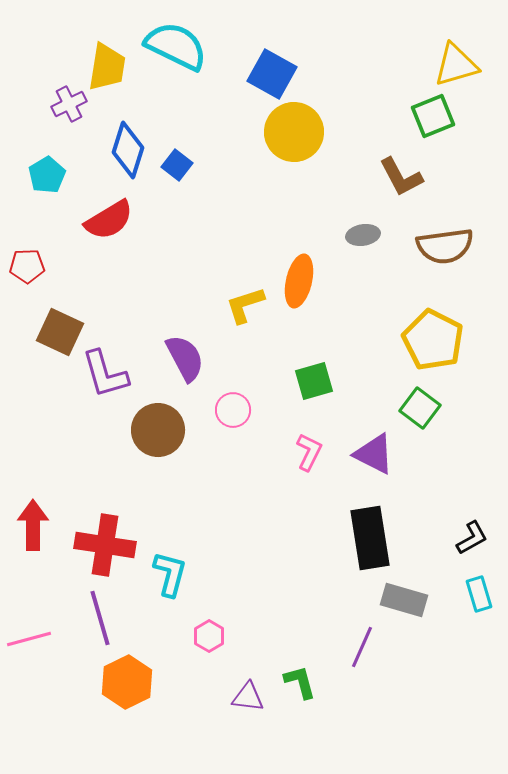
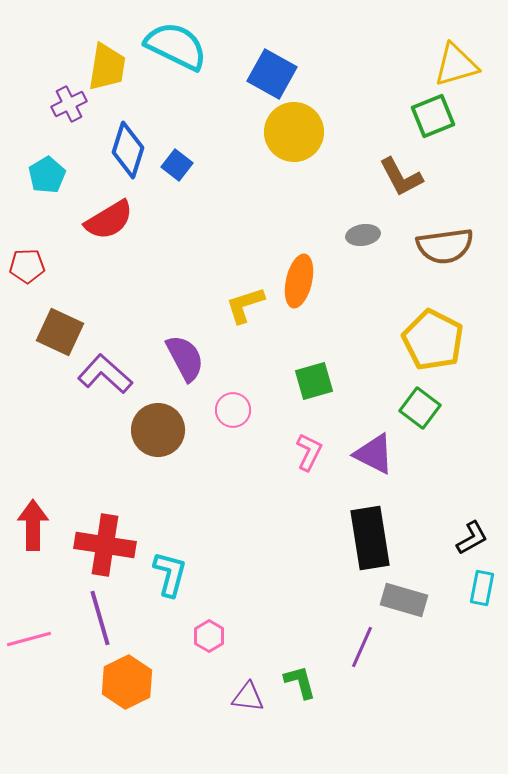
purple L-shape at (105, 374): rotated 148 degrees clockwise
cyan rectangle at (479, 594): moved 3 px right, 6 px up; rotated 28 degrees clockwise
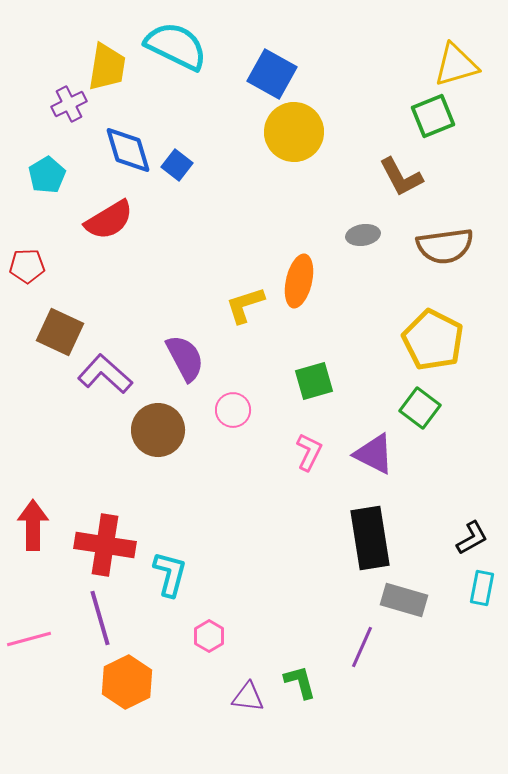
blue diamond at (128, 150): rotated 34 degrees counterclockwise
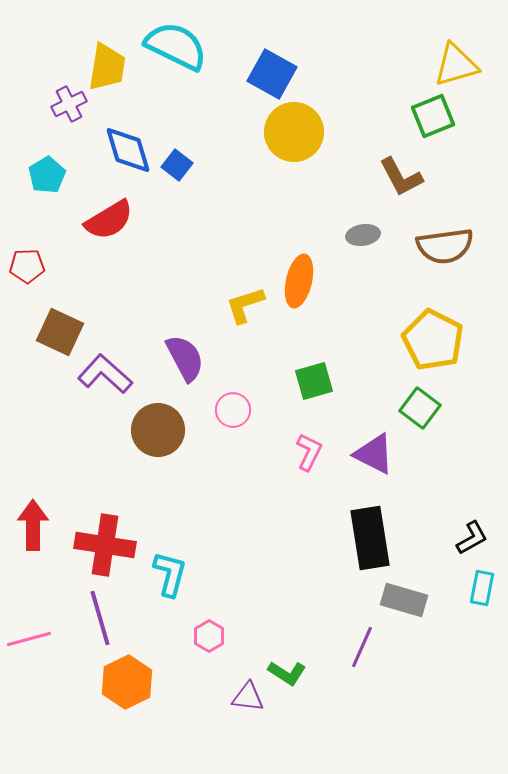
green L-shape at (300, 682): moved 13 px left, 9 px up; rotated 138 degrees clockwise
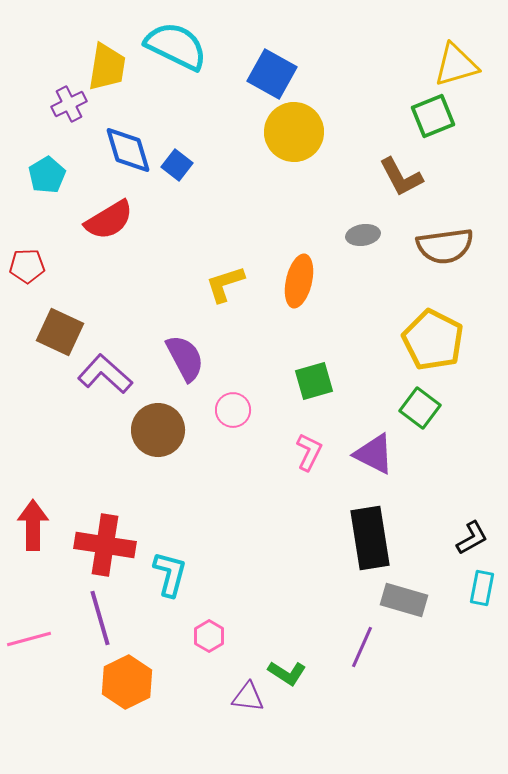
yellow L-shape at (245, 305): moved 20 px left, 21 px up
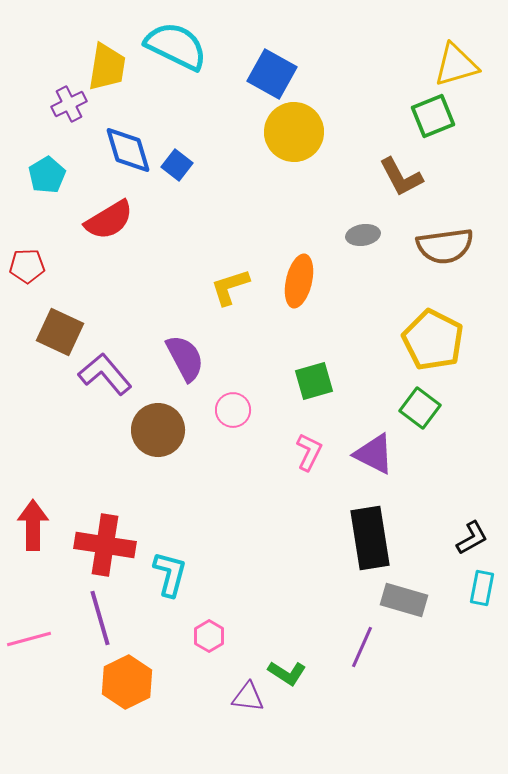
yellow L-shape at (225, 284): moved 5 px right, 3 px down
purple L-shape at (105, 374): rotated 8 degrees clockwise
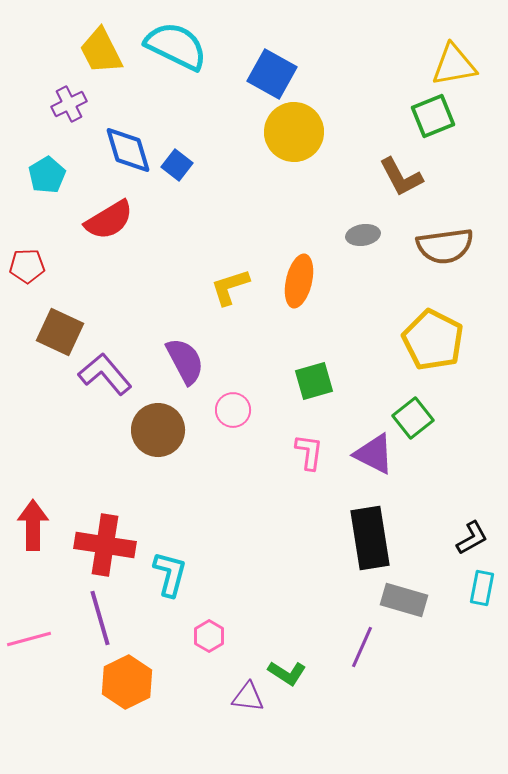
yellow triangle at (456, 65): moved 2 px left; rotated 6 degrees clockwise
yellow trapezoid at (107, 67): moved 6 px left, 16 px up; rotated 144 degrees clockwise
purple semicircle at (185, 358): moved 3 px down
green square at (420, 408): moved 7 px left, 10 px down; rotated 15 degrees clockwise
pink L-shape at (309, 452): rotated 18 degrees counterclockwise
